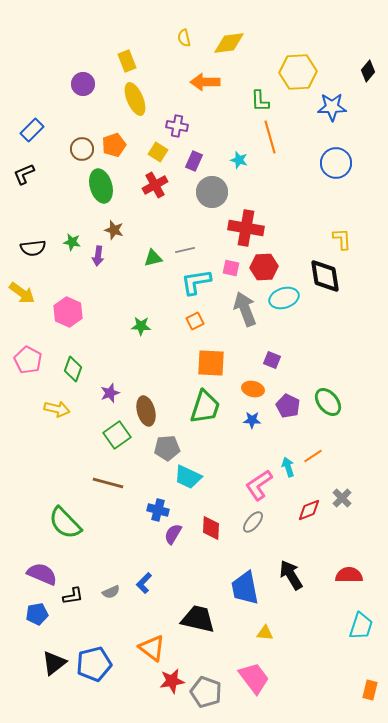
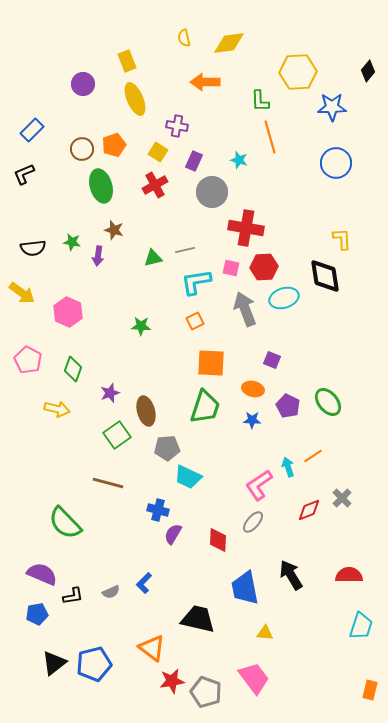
red diamond at (211, 528): moved 7 px right, 12 px down
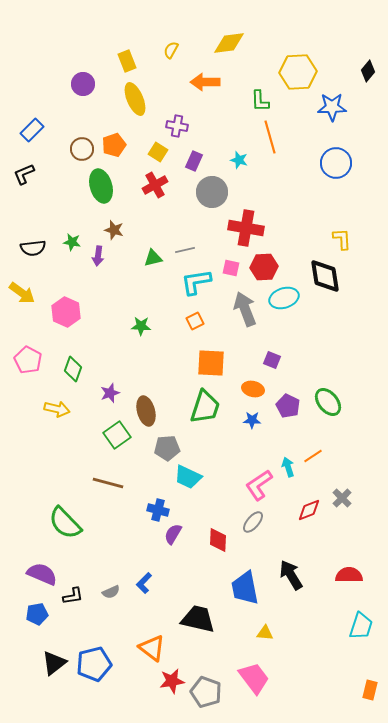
yellow semicircle at (184, 38): moved 13 px left, 12 px down; rotated 42 degrees clockwise
pink hexagon at (68, 312): moved 2 px left
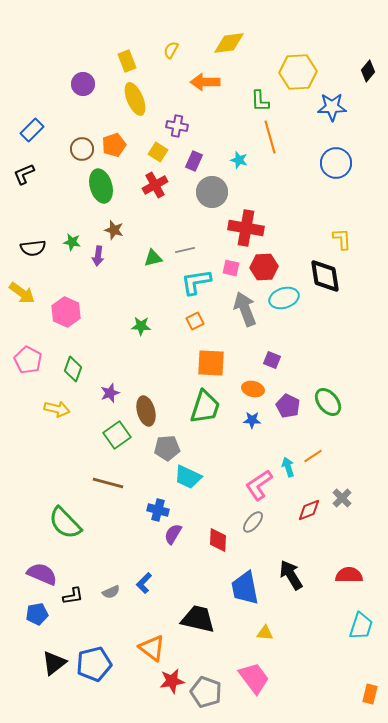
orange rectangle at (370, 690): moved 4 px down
